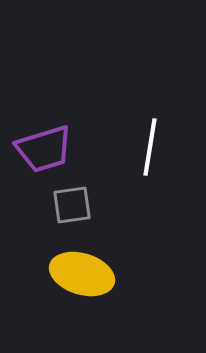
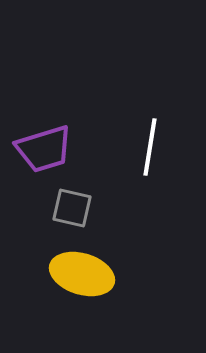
gray square: moved 3 px down; rotated 21 degrees clockwise
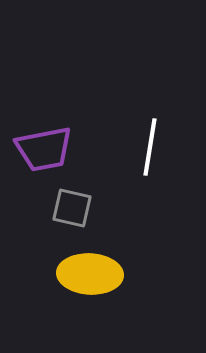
purple trapezoid: rotated 6 degrees clockwise
yellow ellipse: moved 8 px right; rotated 14 degrees counterclockwise
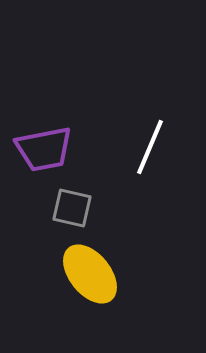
white line: rotated 14 degrees clockwise
yellow ellipse: rotated 48 degrees clockwise
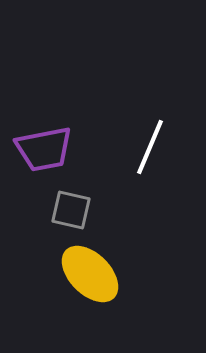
gray square: moved 1 px left, 2 px down
yellow ellipse: rotated 6 degrees counterclockwise
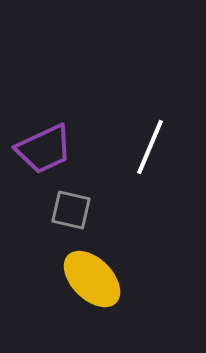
purple trapezoid: rotated 14 degrees counterclockwise
yellow ellipse: moved 2 px right, 5 px down
